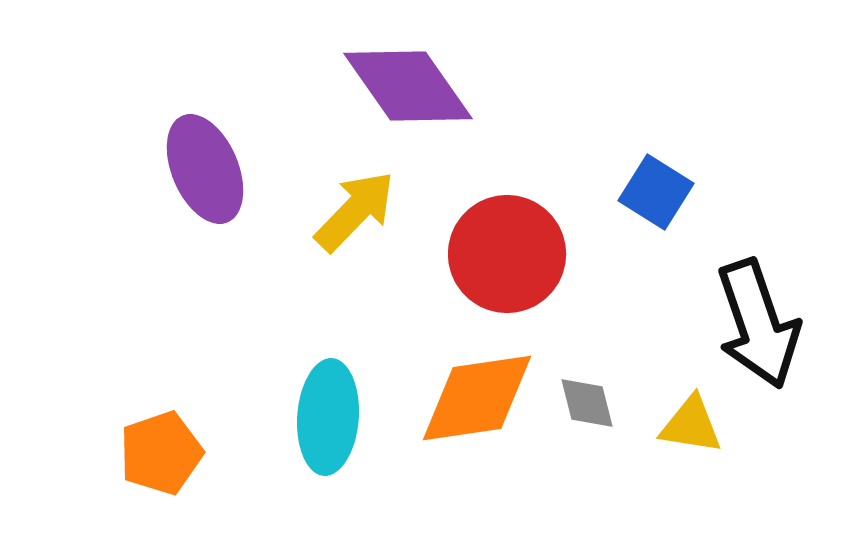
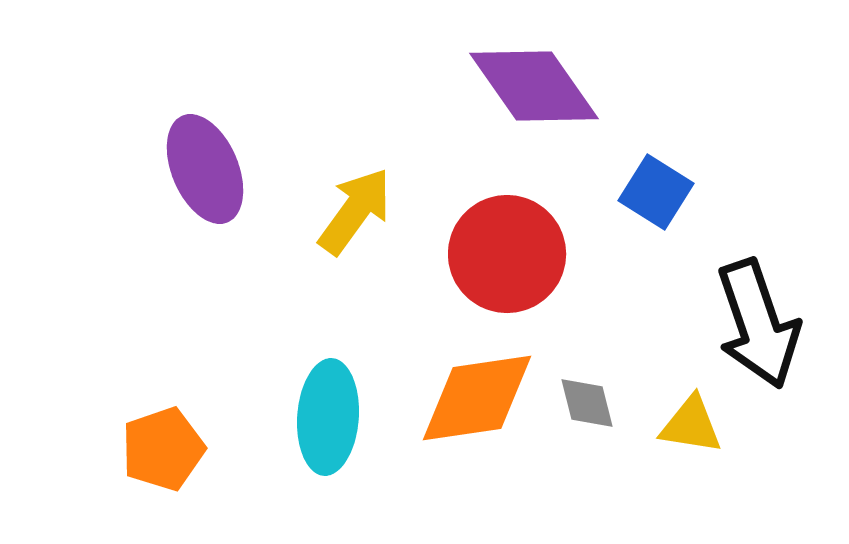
purple diamond: moved 126 px right
yellow arrow: rotated 8 degrees counterclockwise
orange pentagon: moved 2 px right, 4 px up
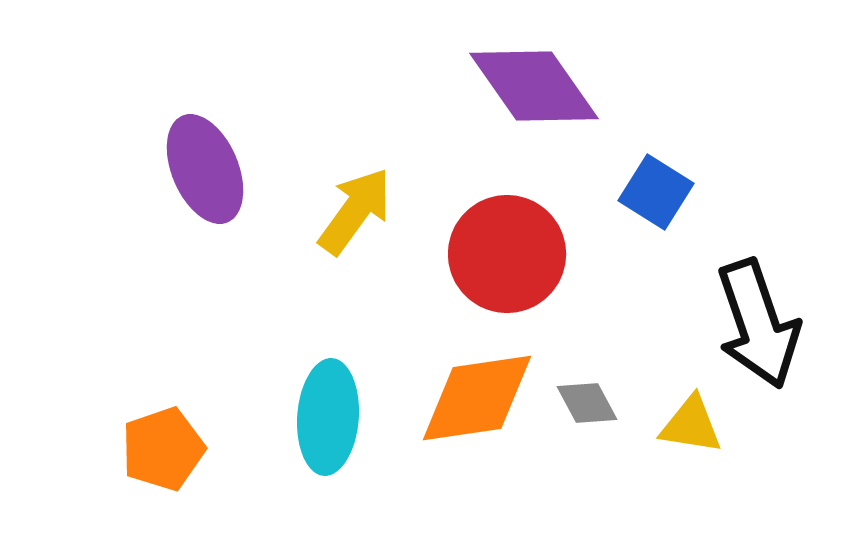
gray diamond: rotated 14 degrees counterclockwise
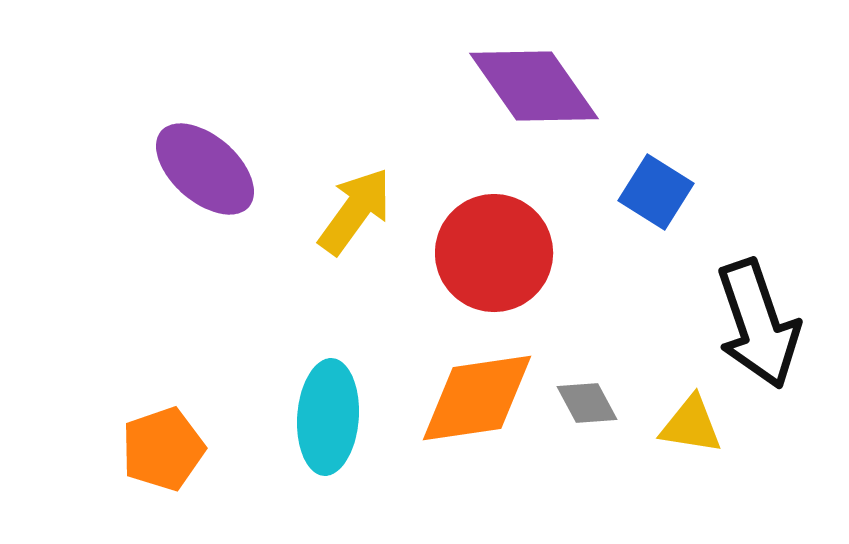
purple ellipse: rotated 26 degrees counterclockwise
red circle: moved 13 px left, 1 px up
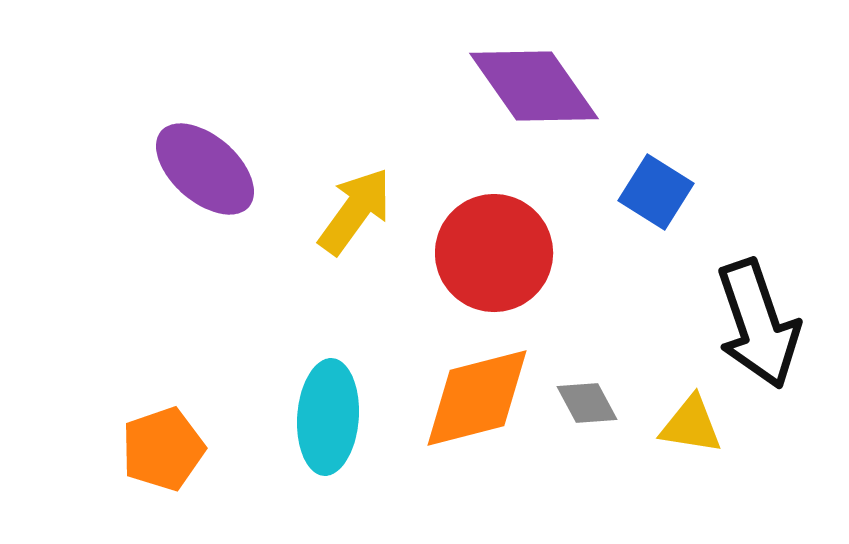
orange diamond: rotated 6 degrees counterclockwise
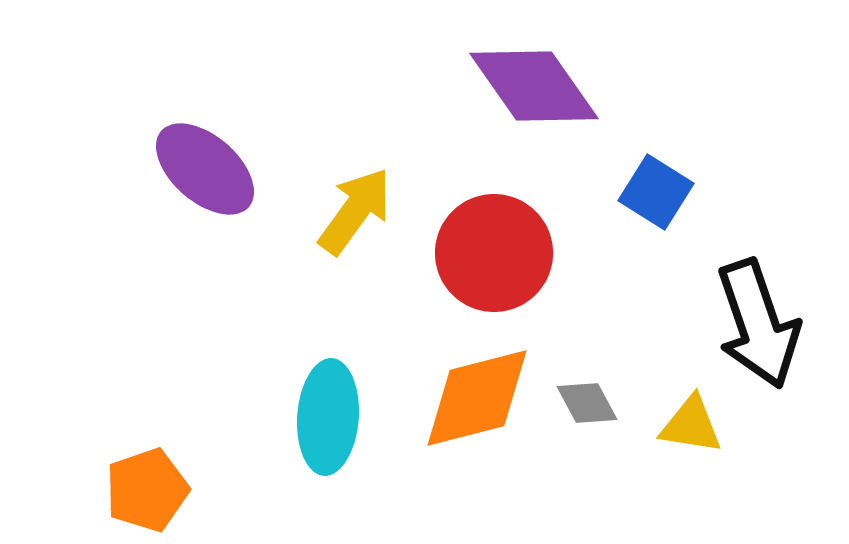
orange pentagon: moved 16 px left, 41 px down
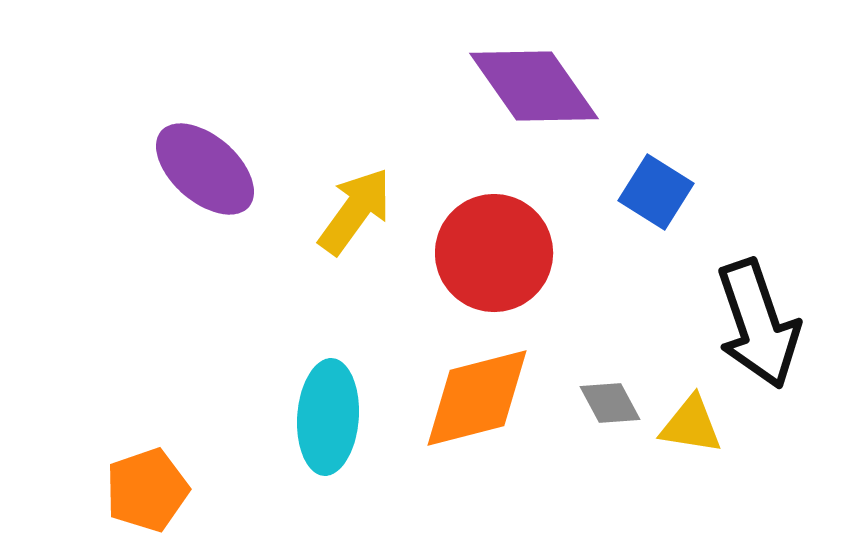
gray diamond: moved 23 px right
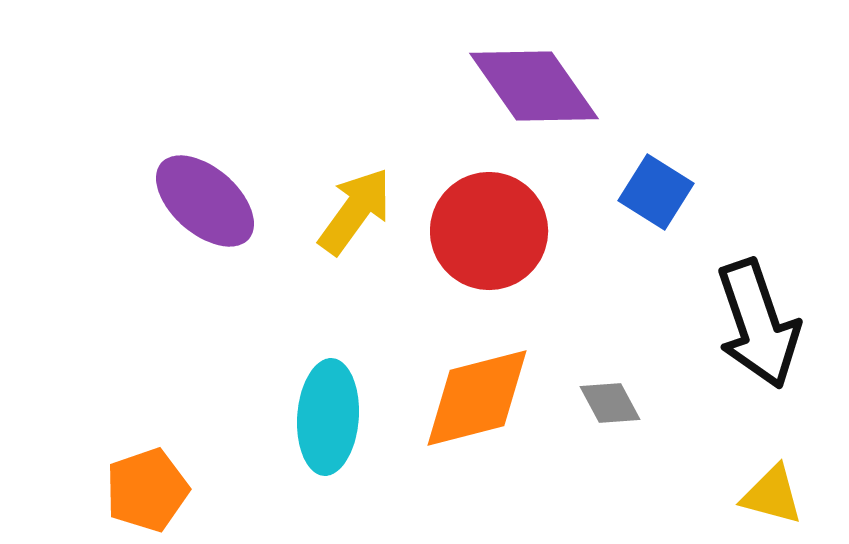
purple ellipse: moved 32 px down
red circle: moved 5 px left, 22 px up
yellow triangle: moved 81 px right, 70 px down; rotated 6 degrees clockwise
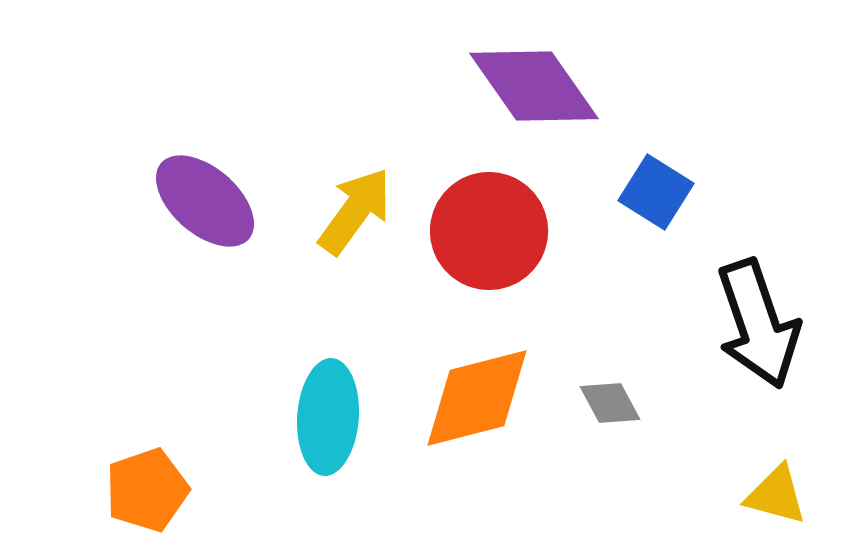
yellow triangle: moved 4 px right
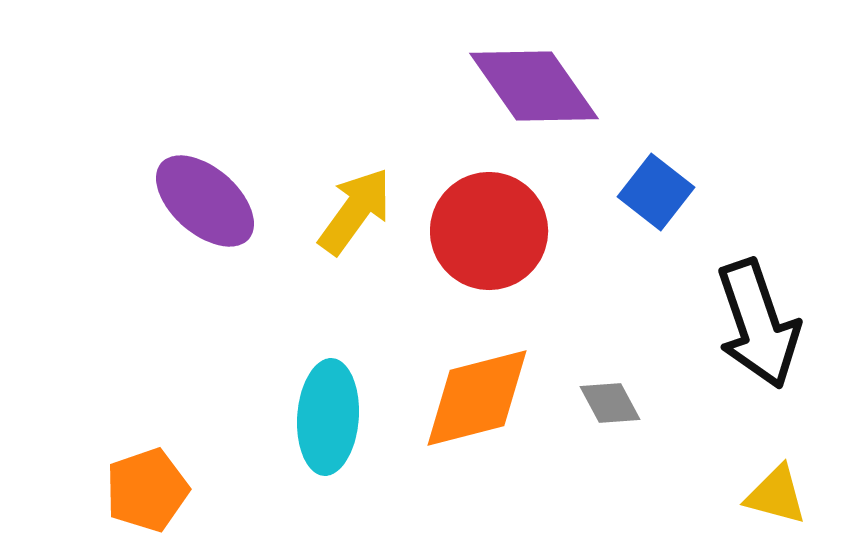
blue square: rotated 6 degrees clockwise
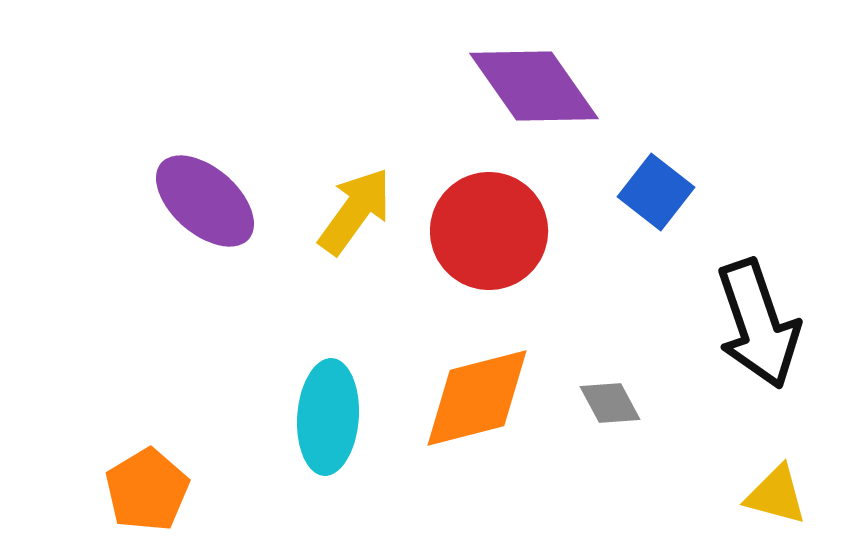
orange pentagon: rotated 12 degrees counterclockwise
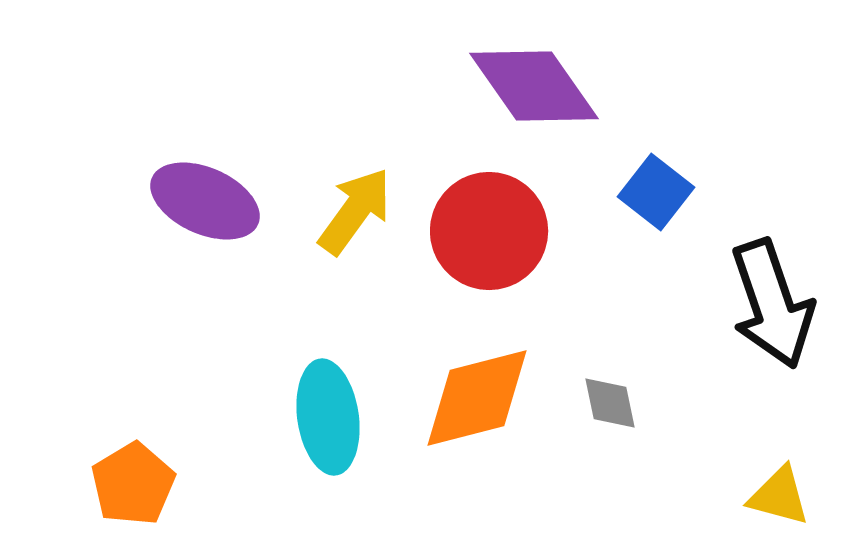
purple ellipse: rotated 17 degrees counterclockwise
black arrow: moved 14 px right, 20 px up
gray diamond: rotated 16 degrees clockwise
cyan ellipse: rotated 12 degrees counterclockwise
orange pentagon: moved 14 px left, 6 px up
yellow triangle: moved 3 px right, 1 px down
